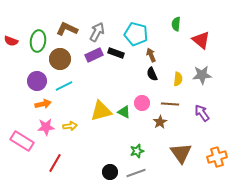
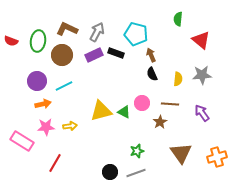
green semicircle: moved 2 px right, 5 px up
brown circle: moved 2 px right, 4 px up
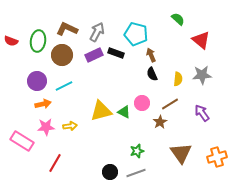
green semicircle: rotated 128 degrees clockwise
brown line: rotated 36 degrees counterclockwise
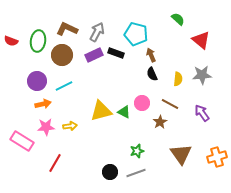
brown line: rotated 60 degrees clockwise
brown triangle: moved 1 px down
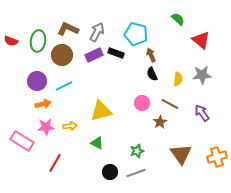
brown L-shape: moved 1 px right
green triangle: moved 27 px left, 31 px down
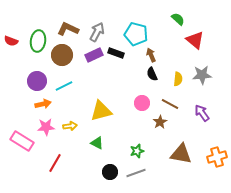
red triangle: moved 6 px left
brown triangle: rotated 45 degrees counterclockwise
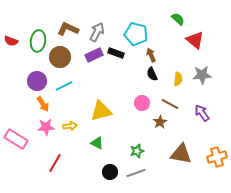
brown circle: moved 2 px left, 2 px down
orange arrow: rotated 70 degrees clockwise
pink rectangle: moved 6 px left, 2 px up
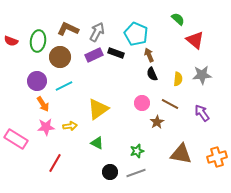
cyan pentagon: rotated 10 degrees clockwise
brown arrow: moved 2 px left
yellow triangle: moved 3 px left, 2 px up; rotated 20 degrees counterclockwise
brown star: moved 3 px left
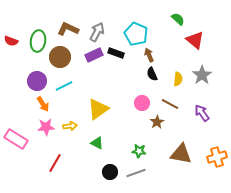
gray star: rotated 30 degrees counterclockwise
green star: moved 2 px right; rotated 24 degrees clockwise
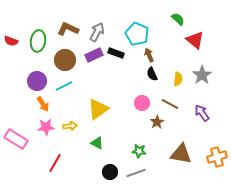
cyan pentagon: moved 1 px right
brown circle: moved 5 px right, 3 px down
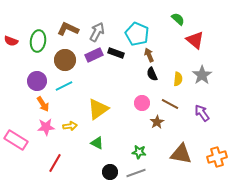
pink rectangle: moved 1 px down
green star: moved 1 px down
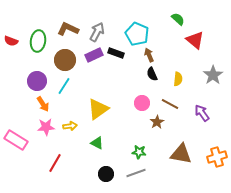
gray star: moved 11 px right
cyan line: rotated 30 degrees counterclockwise
black circle: moved 4 px left, 2 px down
